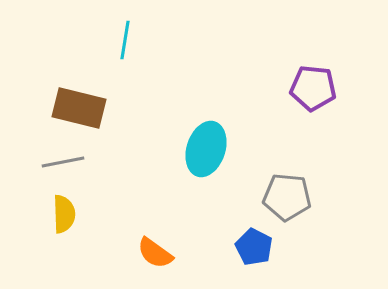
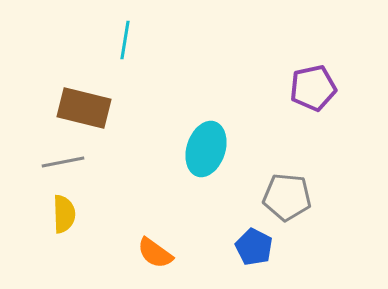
purple pentagon: rotated 18 degrees counterclockwise
brown rectangle: moved 5 px right
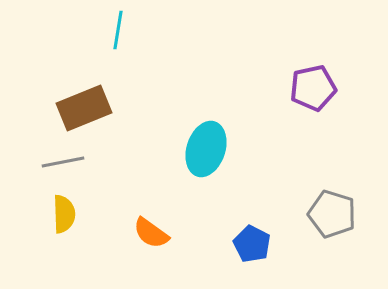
cyan line: moved 7 px left, 10 px up
brown rectangle: rotated 36 degrees counterclockwise
gray pentagon: moved 45 px right, 17 px down; rotated 12 degrees clockwise
blue pentagon: moved 2 px left, 3 px up
orange semicircle: moved 4 px left, 20 px up
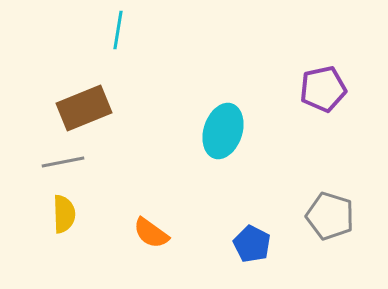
purple pentagon: moved 10 px right, 1 px down
cyan ellipse: moved 17 px right, 18 px up
gray pentagon: moved 2 px left, 2 px down
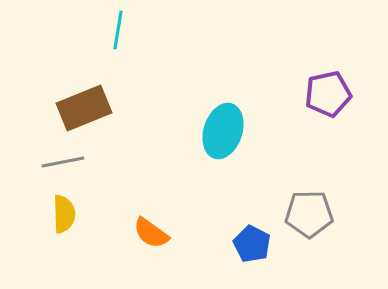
purple pentagon: moved 5 px right, 5 px down
gray pentagon: moved 21 px left, 2 px up; rotated 18 degrees counterclockwise
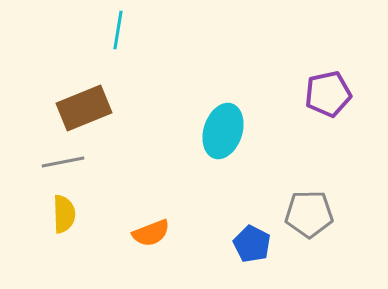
orange semicircle: rotated 57 degrees counterclockwise
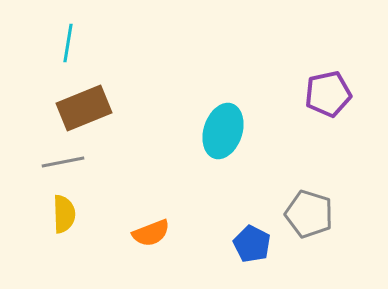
cyan line: moved 50 px left, 13 px down
gray pentagon: rotated 18 degrees clockwise
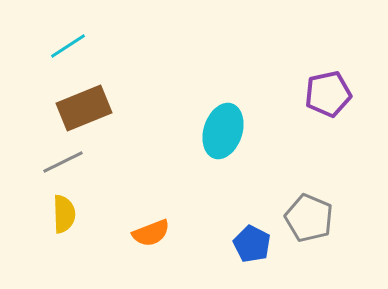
cyan line: moved 3 px down; rotated 48 degrees clockwise
gray line: rotated 15 degrees counterclockwise
gray pentagon: moved 4 px down; rotated 6 degrees clockwise
